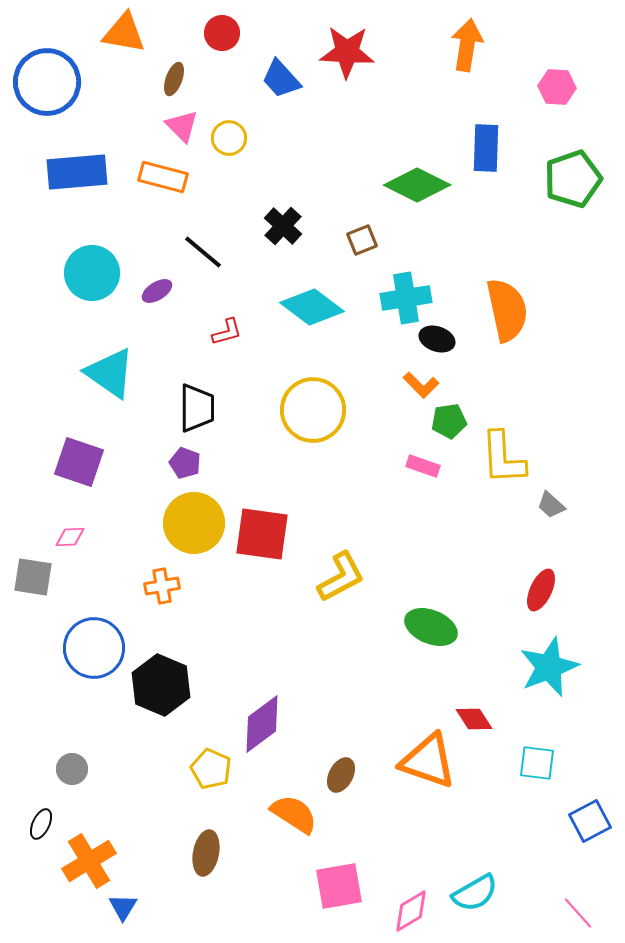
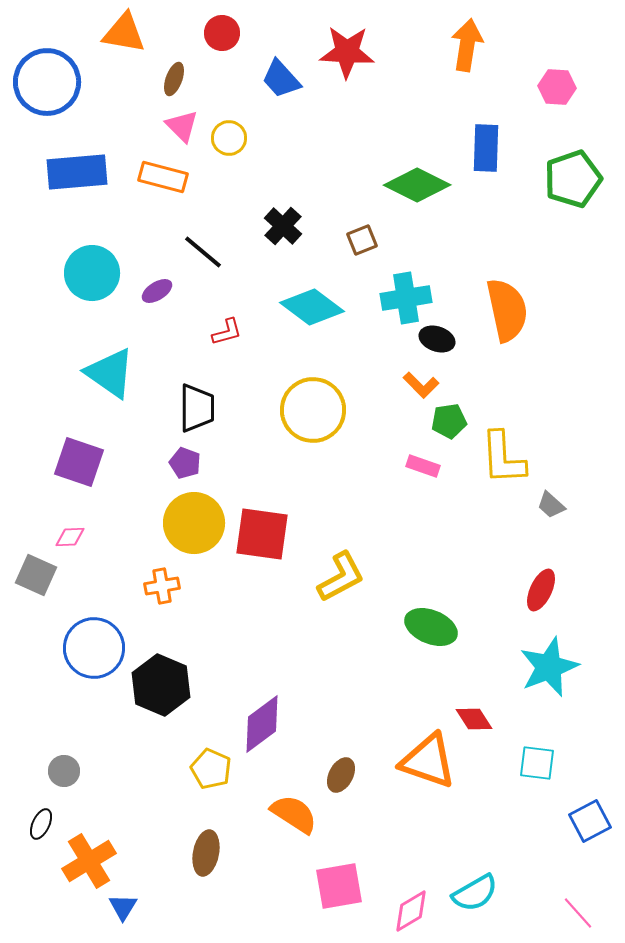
gray square at (33, 577): moved 3 px right, 2 px up; rotated 15 degrees clockwise
gray circle at (72, 769): moved 8 px left, 2 px down
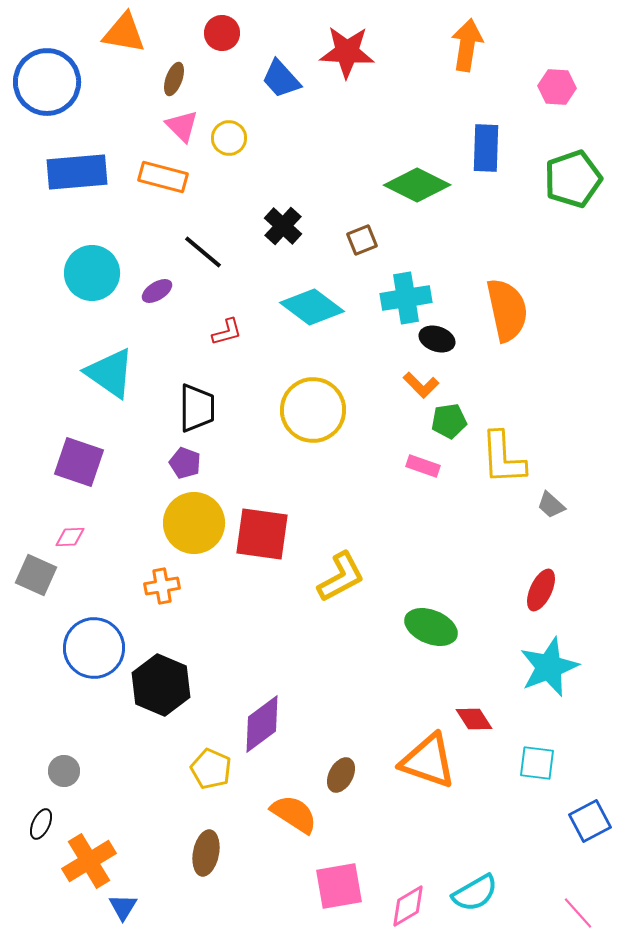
pink diamond at (411, 911): moved 3 px left, 5 px up
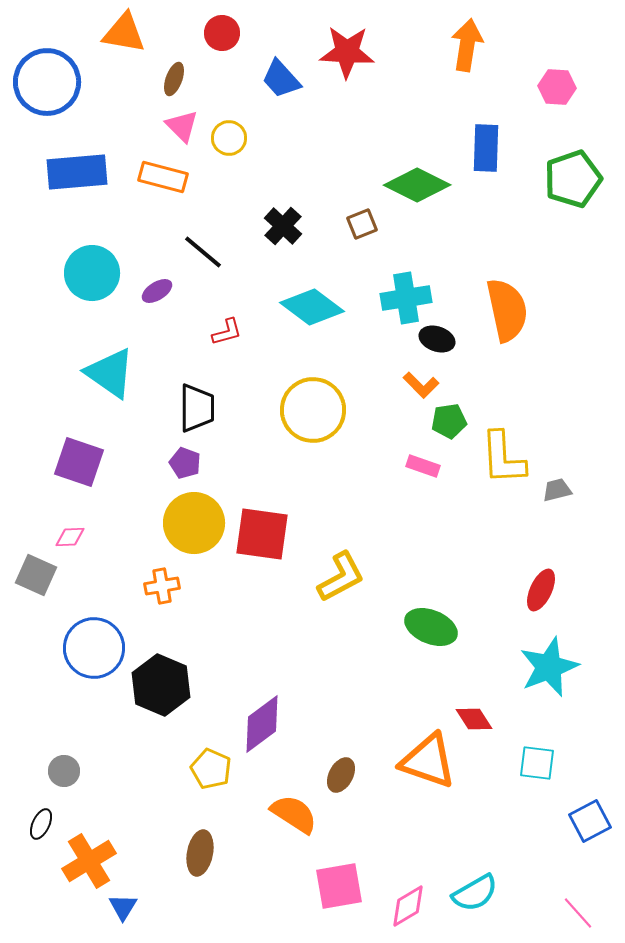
brown square at (362, 240): moved 16 px up
gray trapezoid at (551, 505): moved 6 px right, 15 px up; rotated 124 degrees clockwise
brown ellipse at (206, 853): moved 6 px left
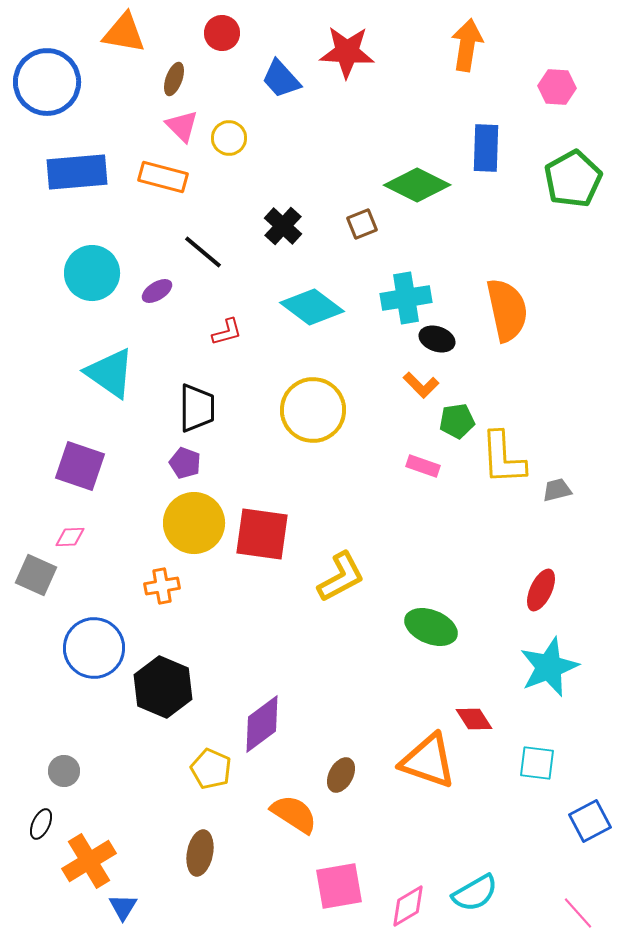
green pentagon at (573, 179): rotated 10 degrees counterclockwise
green pentagon at (449, 421): moved 8 px right
purple square at (79, 462): moved 1 px right, 4 px down
black hexagon at (161, 685): moved 2 px right, 2 px down
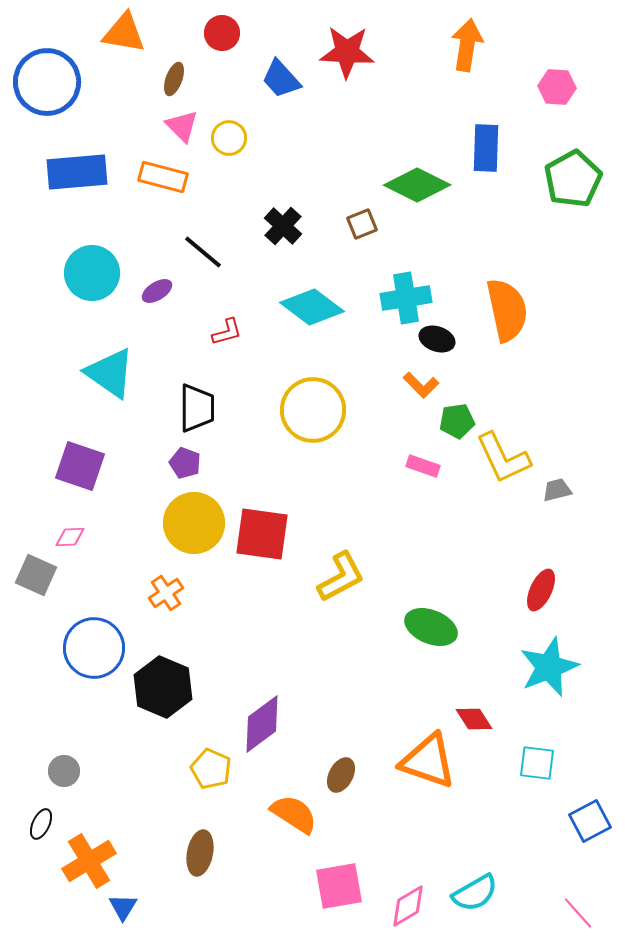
yellow L-shape at (503, 458): rotated 22 degrees counterclockwise
orange cross at (162, 586): moved 4 px right, 7 px down; rotated 24 degrees counterclockwise
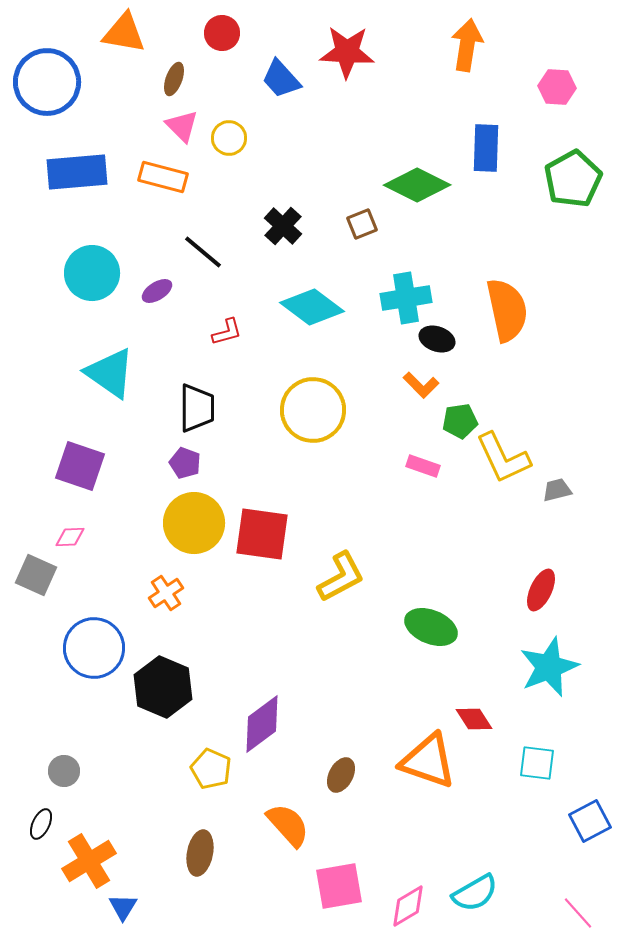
green pentagon at (457, 421): moved 3 px right
orange semicircle at (294, 814): moved 6 px left, 11 px down; rotated 15 degrees clockwise
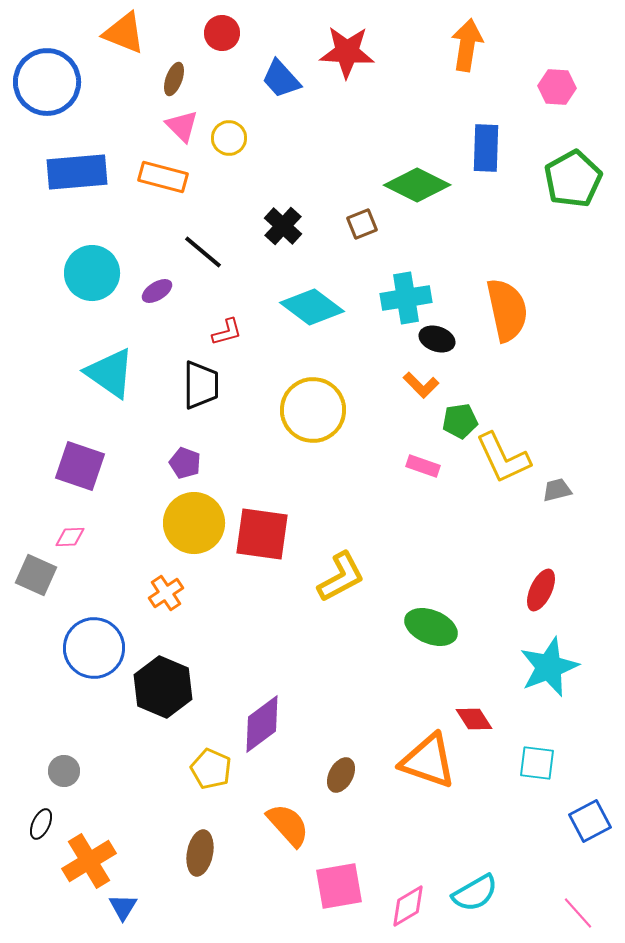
orange triangle at (124, 33): rotated 12 degrees clockwise
black trapezoid at (197, 408): moved 4 px right, 23 px up
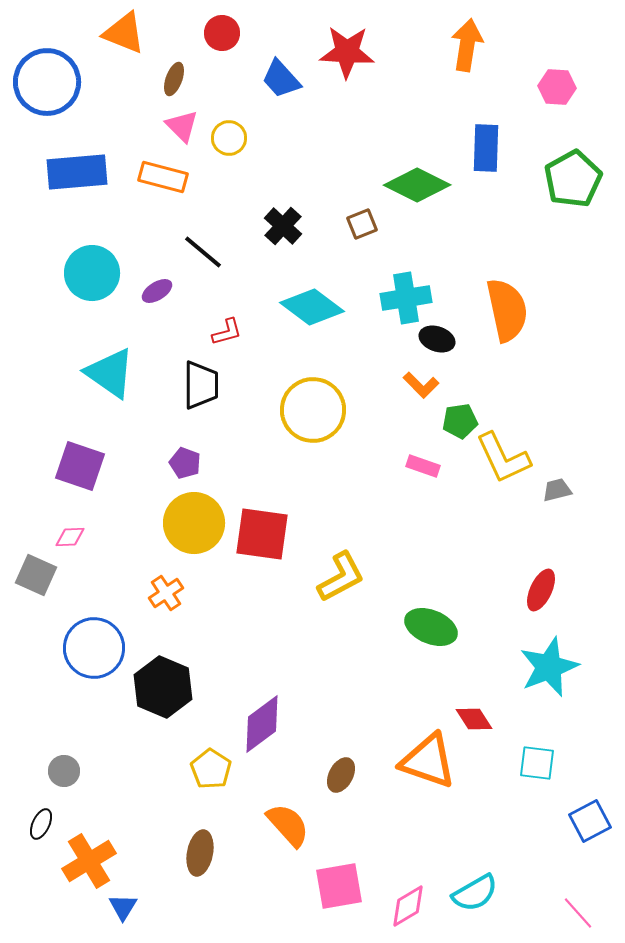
yellow pentagon at (211, 769): rotated 9 degrees clockwise
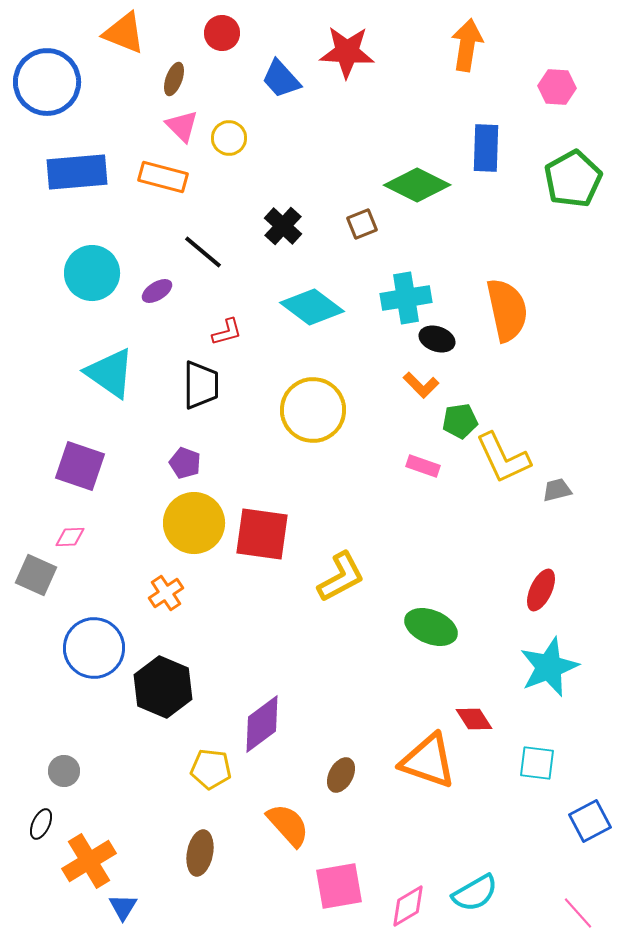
yellow pentagon at (211, 769): rotated 27 degrees counterclockwise
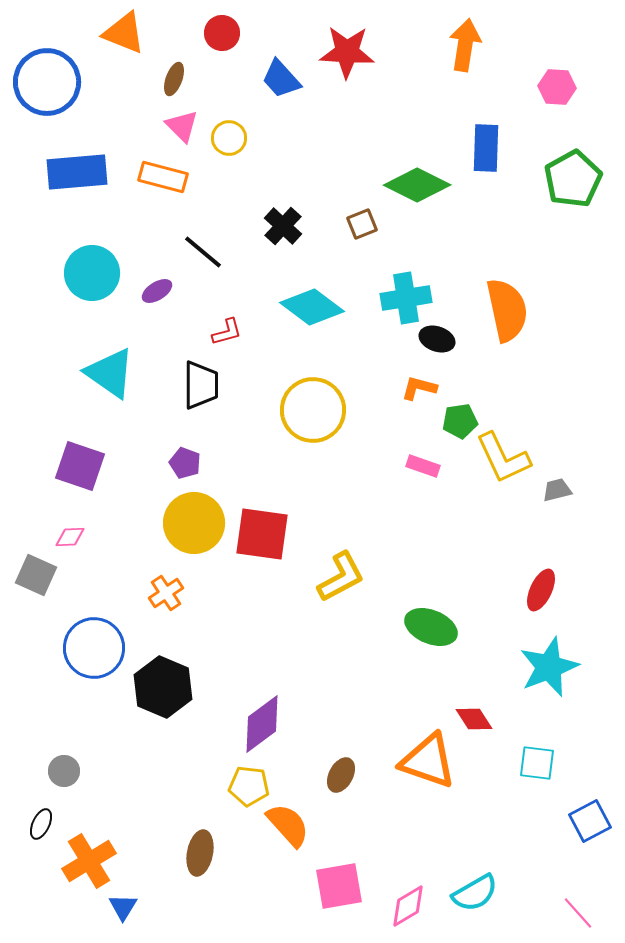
orange arrow at (467, 45): moved 2 px left
orange L-shape at (421, 385): moved 2 px left, 3 px down; rotated 150 degrees clockwise
yellow pentagon at (211, 769): moved 38 px right, 17 px down
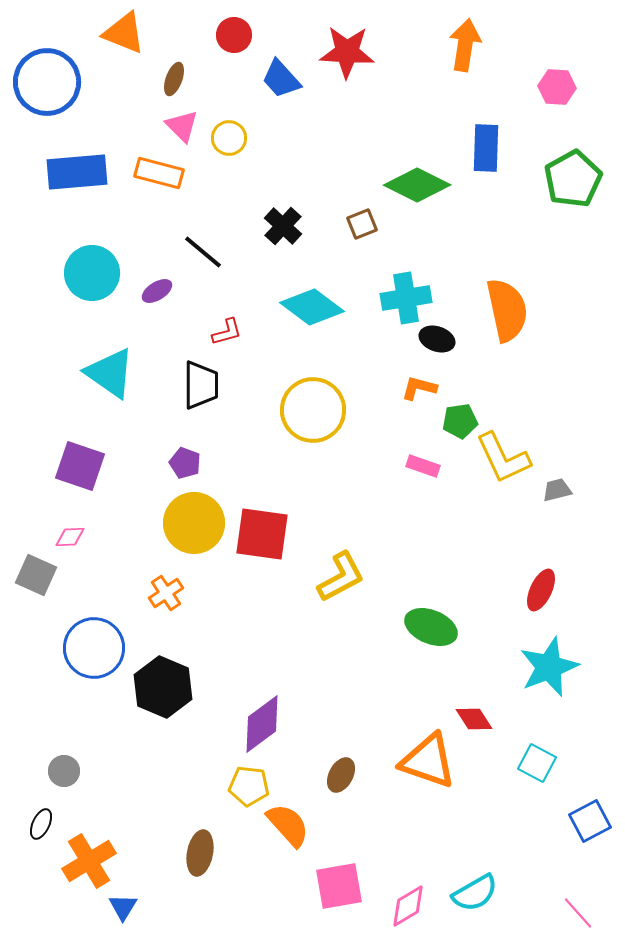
red circle at (222, 33): moved 12 px right, 2 px down
orange rectangle at (163, 177): moved 4 px left, 4 px up
cyan square at (537, 763): rotated 21 degrees clockwise
